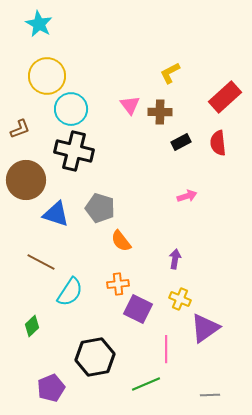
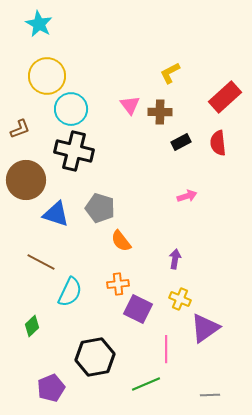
cyan semicircle: rotated 8 degrees counterclockwise
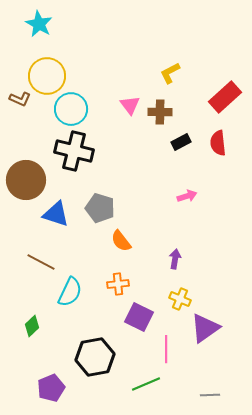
brown L-shape: moved 30 px up; rotated 45 degrees clockwise
purple square: moved 1 px right, 8 px down
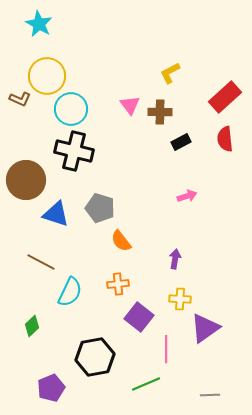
red semicircle: moved 7 px right, 4 px up
yellow cross: rotated 20 degrees counterclockwise
purple square: rotated 12 degrees clockwise
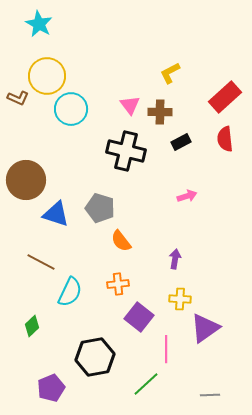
brown L-shape: moved 2 px left, 1 px up
black cross: moved 52 px right
green line: rotated 20 degrees counterclockwise
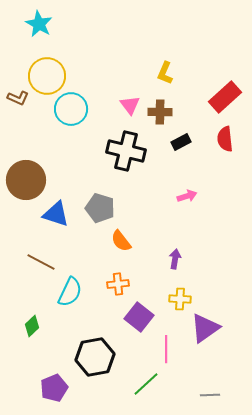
yellow L-shape: moved 5 px left; rotated 40 degrees counterclockwise
purple pentagon: moved 3 px right
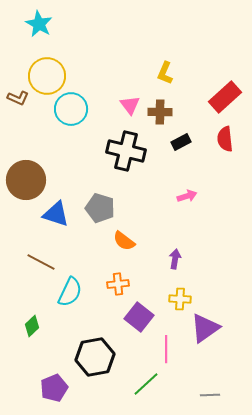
orange semicircle: moved 3 px right; rotated 15 degrees counterclockwise
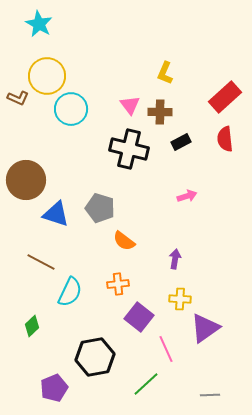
black cross: moved 3 px right, 2 px up
pink line: rotated 24 degrees counterclockwise
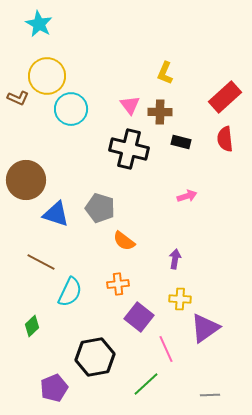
black rectangle: rotated 42 degrees clockwise
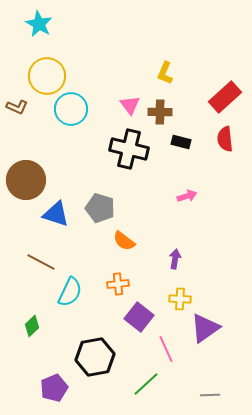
brown L-shape: moved 1 px left, 9 px down
